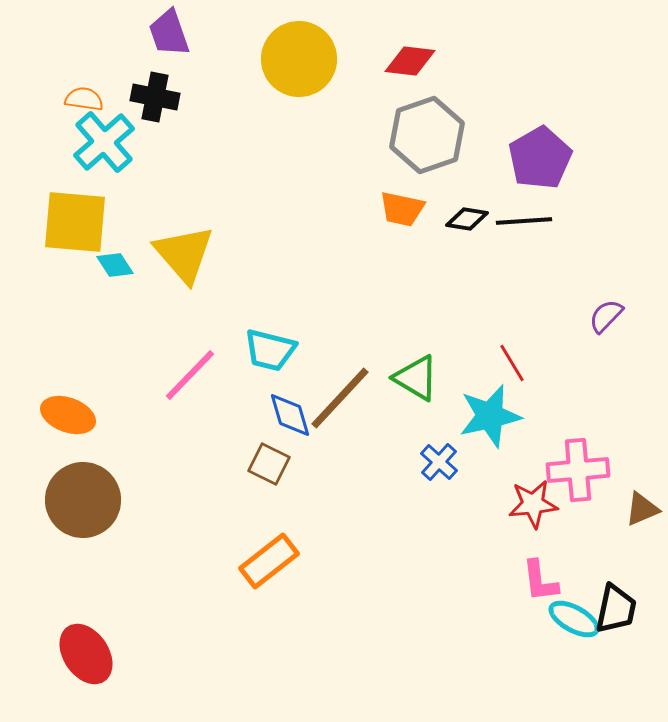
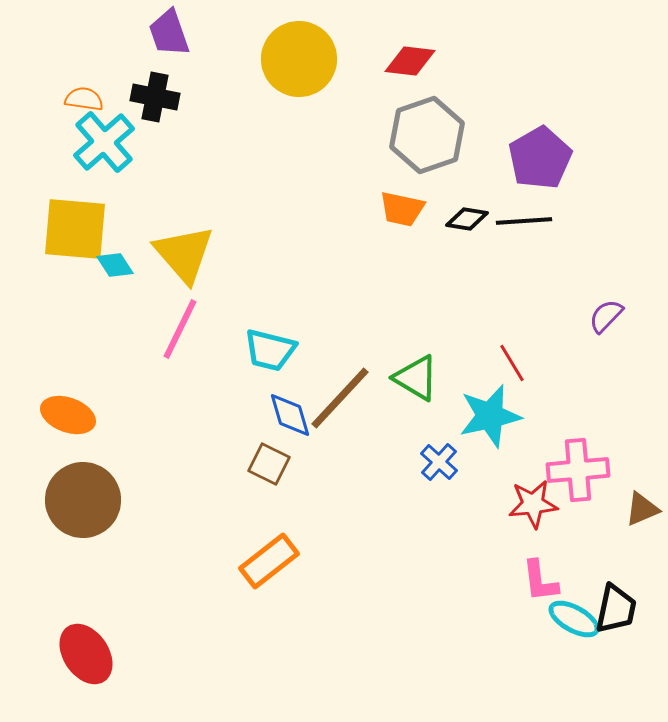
yellow square: moved 7 px down
pink line: moved 10 px left, 46 px up; rotated 18 degrees counterclockwise
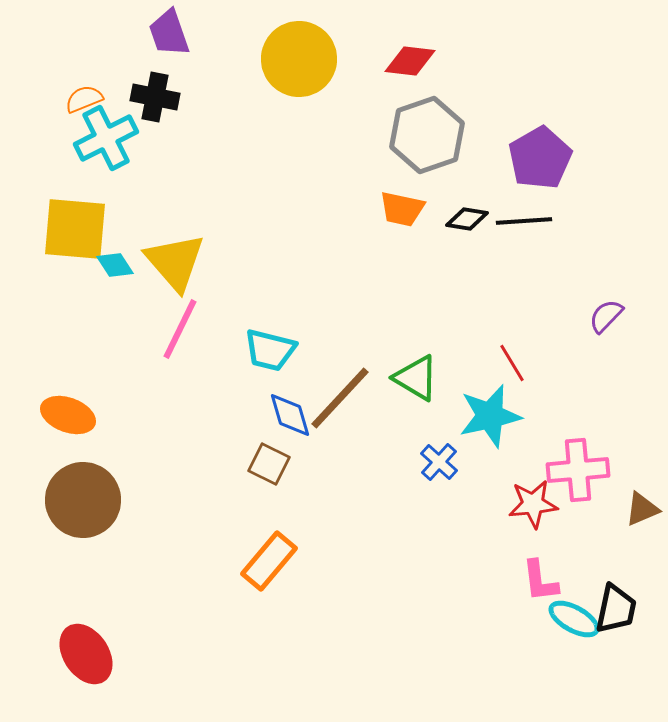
orange semicircle: rotated 30 degrees counterclockwise
cyan cross: moved 2 px right, 4 px up; rotated 14 degrees clockwise
yellow triangle: moved 9 px left, 8 px down
orange rectangle: rotated 12 degrees counterclockwise
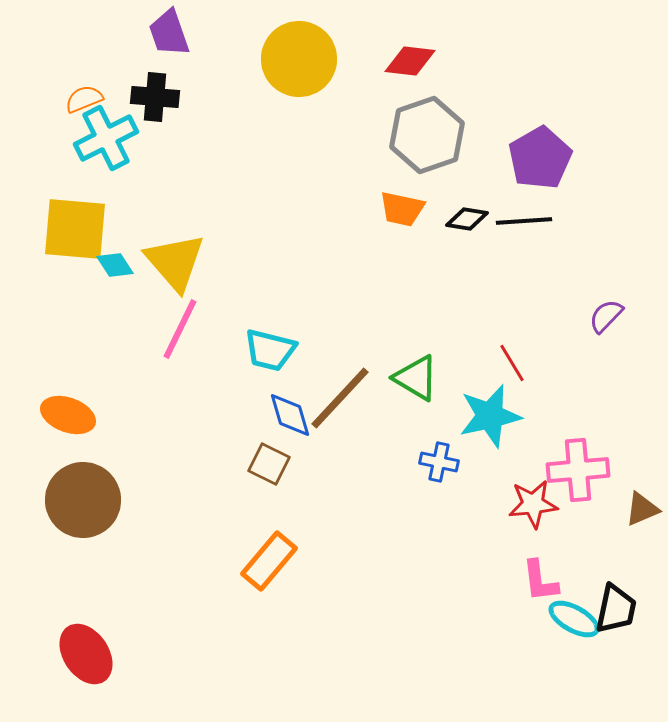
black cross: rotated 6 degrees counterclockwise
blue cross: rotated 30 degrees counterclockwise
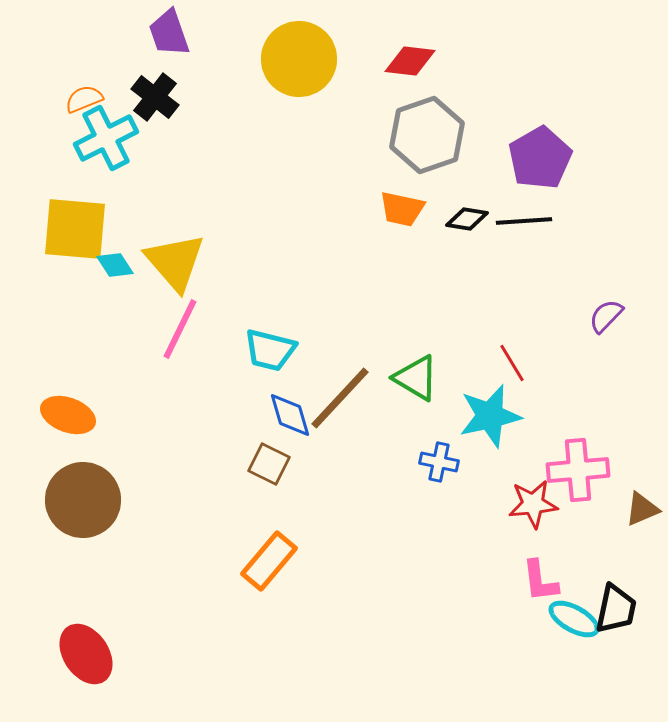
black cross: rotated 33 degrees clockwise
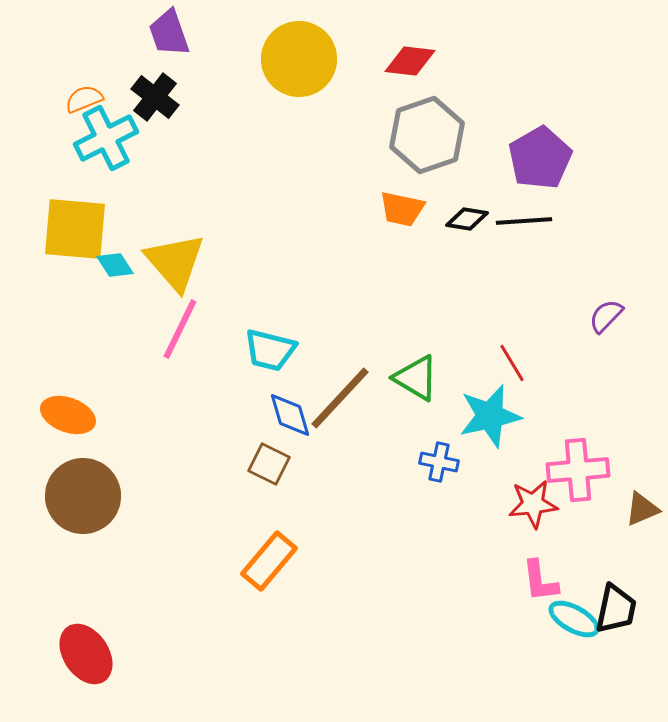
brown circle: moved 4 px up
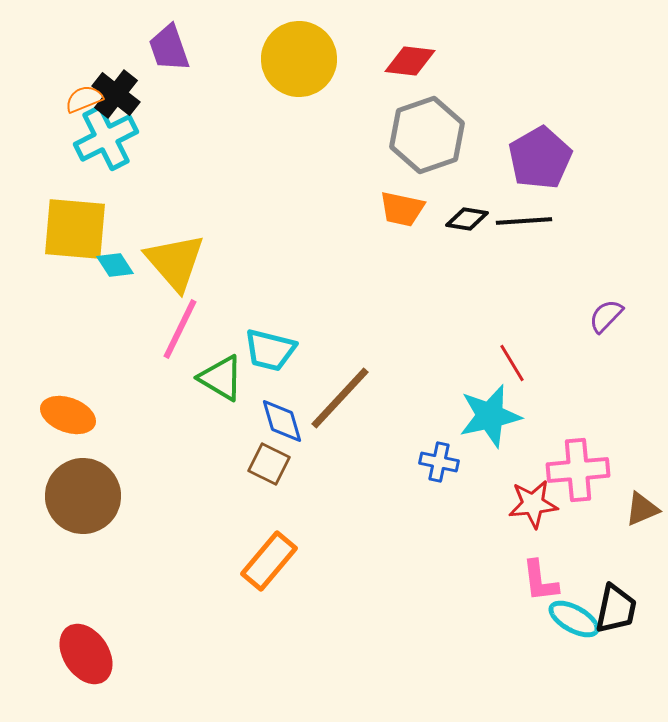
purple trapezoid: moved 15 px down
black cross: moved 39 px left, 3 px up
green triangle: moved 195 px left
blue diamond: moved 8 px left, 6 px down
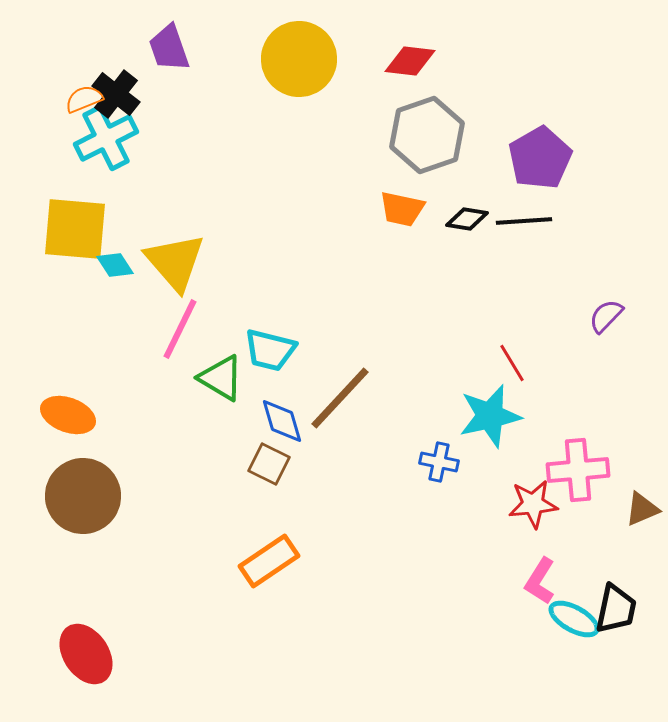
orange rectangle: rotated 16 degrees clockwise
pink L-shape: rotated 39 degrees clockwise
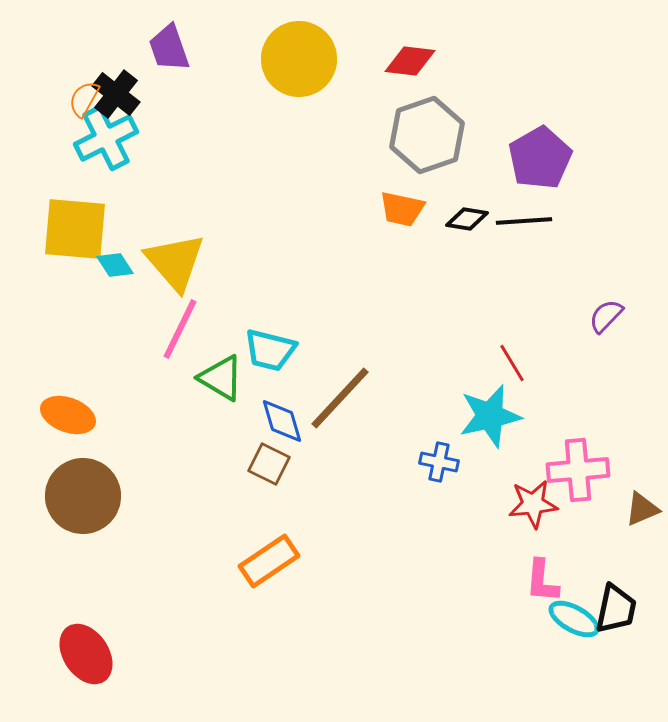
orange semicircle: rotated 39 degrees counterclockwise
pink L-shape: moved 2 px right; rotated 27 degrees counterclockwise
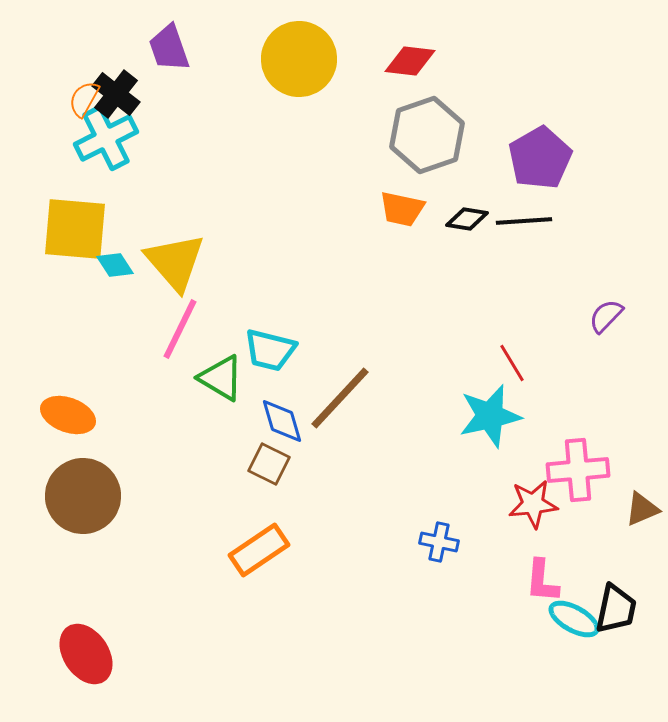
blue cross: moved 80 px down
orange rectangle: moved 10 px left, 11 px up
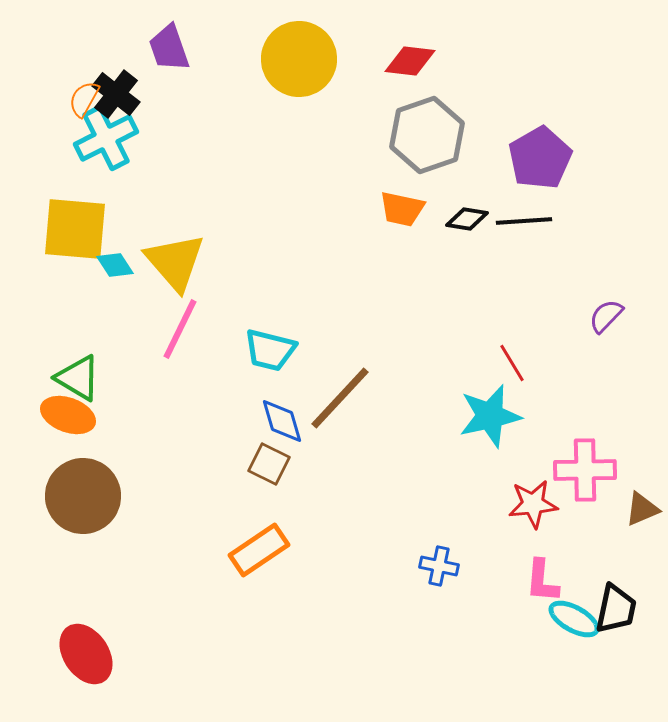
green triangle: moved 143 px left
pink cross: moved 7 px right; rotated 4 degrees clockwise
blue cross: moved 24 px down
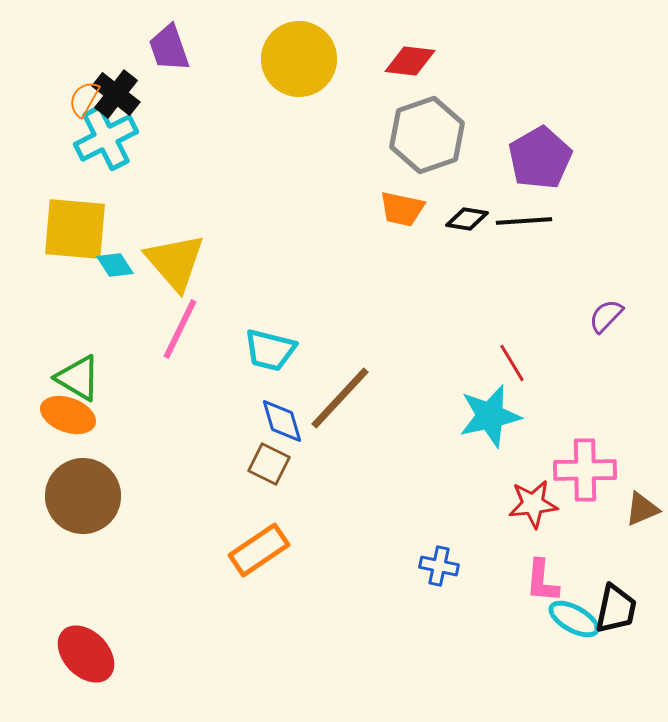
red ellipse: rotated 10 degrees counterclockwise
